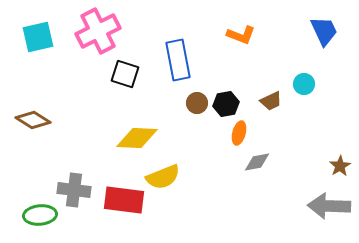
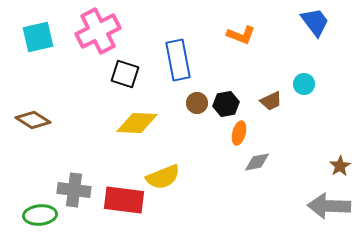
blue trapezoid: moved 9 px left, 9 px up; rotated 12 degrees counterclockwise
yellow diamond: moved 15 px up
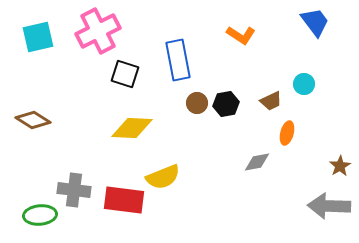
orange L-shape: rotated 12 degrees clockwise
yellow diamond: moved 5 px left, 5 px down
orange ellipse: moved 48 px right
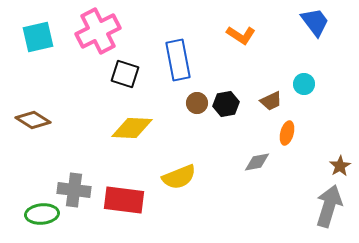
yellow semicircle: moved 16 px right
gray arrow: rotated 105 degrees clockwise
green ellipse: moved 2 px right, 1 px up
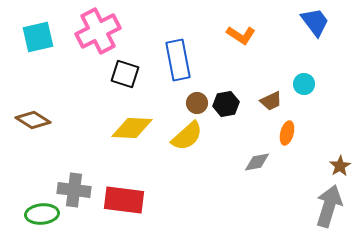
yellow semicircle: moved 8 px right, 41 px up; rotated 20 degrees counterclockwise
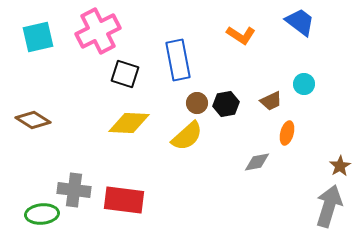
blue trapezoid: moved 15 px left; rotated 16 degrees counterclockwise
yellow diamond: moved 3 px left, 5 px up
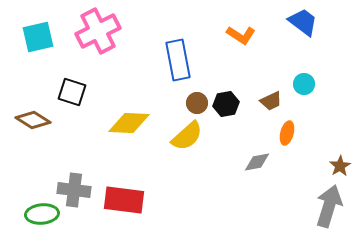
blue trapezoid: moved 3 px right
black square: moved 53 px left, 18 px down
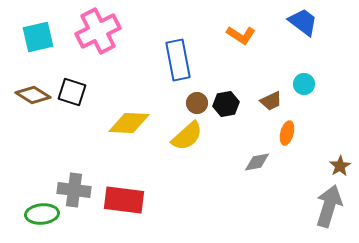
brown diamond: moved 25 px up
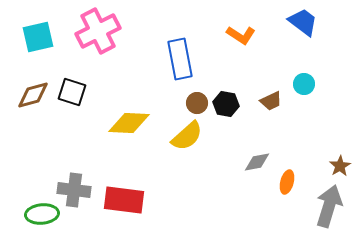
blue rectangle: moved 2 px right, 1 px up
brown diamond: rotated 48 degrees counterclockwise
black hexagon: rotated 20 degrees clockwise
orange ellipse: moved 49 px down
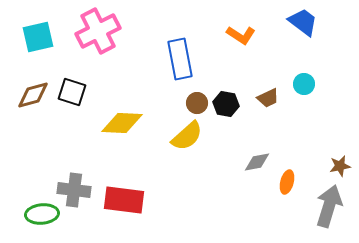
brown trapezoid: moved 3 px left, 3 px up
yellow diamond: moved 7 px left
brown star: rotated 20 degrees clockwise
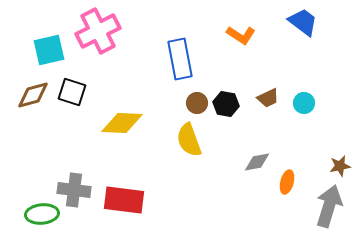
cyan square: moved 11 px right, 13 px down
cyan circle: moved 19 px down
yellow semicircle: moved 2 px right, 4 px down; rotated 112 degrees clockwise
